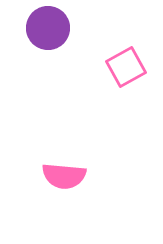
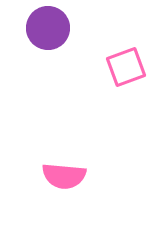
pink square: rotated 9 degrees clockwise
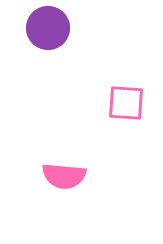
pink square: moved 36 px down; rotated 24 degrees clockwise
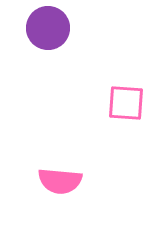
pink semicircle: moved 4 px left, 5 px down
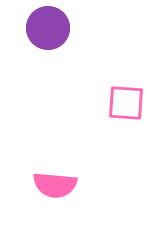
pink semicircle: moved 5 px left, 4 px down
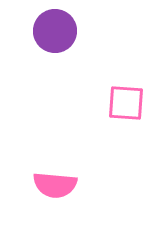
purple circle: moved 7 px right, 3 px down
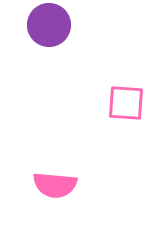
purple circle: moved 6 px left, 6 px up
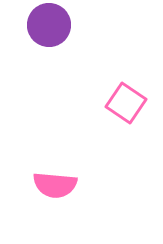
pink square: rotated 30 degrees clockwise
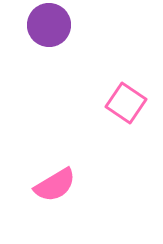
pink semicircle: rotated 36 degrees counterclockwise
